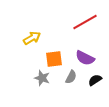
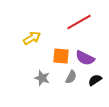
red line: moved 6 px left
orange square: moved 7 px right, 3 px up; rotated 12 degrees clockwise
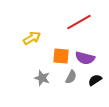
purple semicircle: rotated 12 degrees counterclockwise
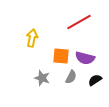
yellow arrow: rotated 48 degrees counterclockwise
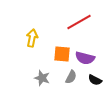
orange square: moved 1 px right, 2 px up
black semicircle: rotated 120 degrees counterclockwise
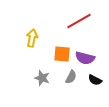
red line: moved 1 px up
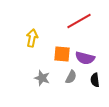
black semicircle: rotated 56 degrees clockwise
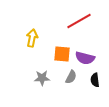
gray star: rotated 21 degrees counterclockwise
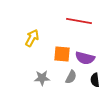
red line: rotated 40 degrees clockwise
yellow arrow: rotated 18 degrees clockwise
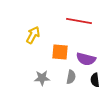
yellow arrow: moved 1 px right, 3 px up
orange square: moved 2 px left, 2 px up
purple semicircle: moved 1 px right, 1 px down
gray semicircle: rotated 16 degrees counterclockwise
